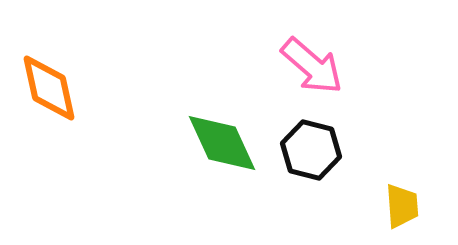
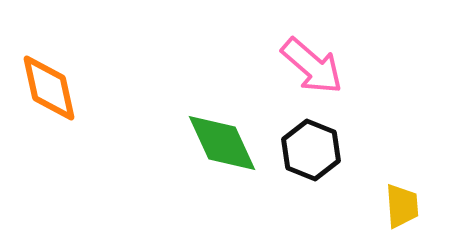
black hexagon: rotated 8 degrees clockwise
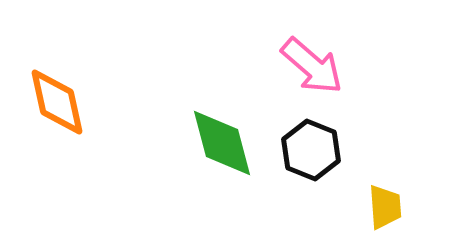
orange diamond: moved 8 px right, 14 px down
green diamond: rotated 10 degrees clockwise
yellow trapezoid: moved 17 px left, 1 px down
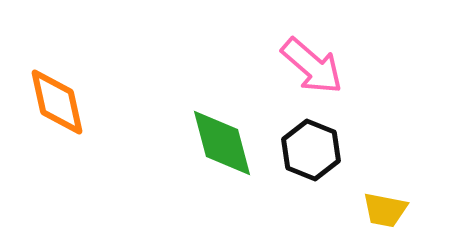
yellow trapezoid: moved 3 px down; rotated 105 degrees clockwise
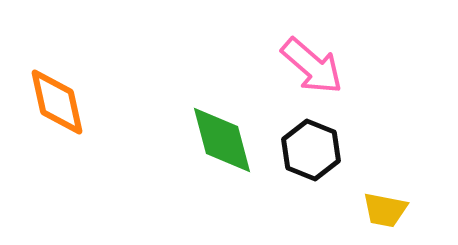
green diamond: moved 3 px up
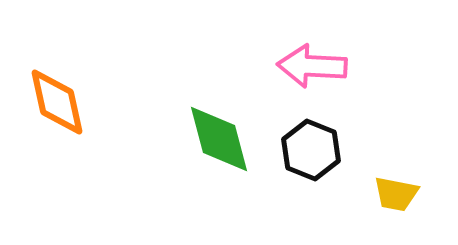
pink arrow: rotated 142 degrees clockwise
green diamond: moved 3 px left, 1 px up
yellow trapezoid: moved 11 px right, 16 px up
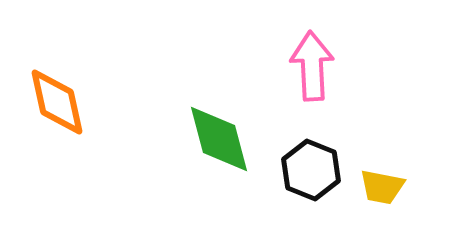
pink arrow: rotated 84 degrees clockwise
black hexagon: moved 20 px down
yellow trapezoid: moved 14 px left, 7 px up
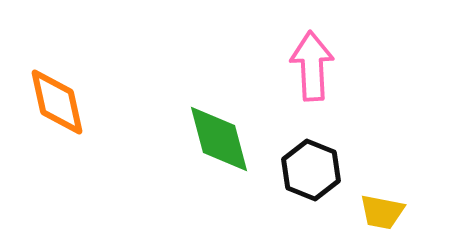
yellow trapezoid: moved 25 px down
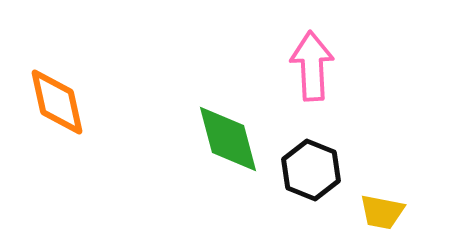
green diamond: moved 9 px right
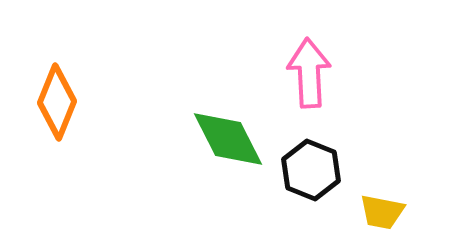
pink arrow: moved 3 px left, 7 px down
orange diamond: rotated 34 degrees clockwise
green diamond: rotated 12 degrees counterclockwise
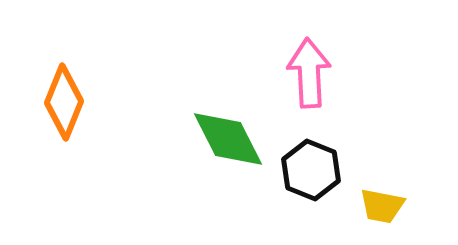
orange diamond: moved 7 px right
yellow trapezoid: moved 6 px up
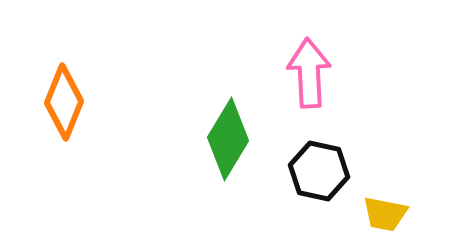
green diamond: rotated 58 degrees clockwise
black hexagon: moved 8 px right, 1 px down; rotated 10 degrees counterclockwise
yellow trapezoid: moved 3 px right, 8 px down
